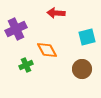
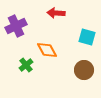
purple cross: moved 3 px up
cyan square: rotated 30 degrees clockwise
green cross: rotated 16 degrees counterclockwise
brown circle: moved 2 px right, 1 px down
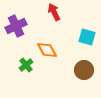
red arrow: moved 2 px left, 1 px up; rotated 60 degrees clockwise
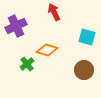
orange diamond: rotated 45 degrees counterclockwise
green cross: moved 1 px right, 1 px up
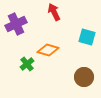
purple cross: moved 2 px up
orange diamond: moved 1 px right
brown circle: moved 7 px down
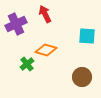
red arrow: moved 9 px left, 2 px down
cyan square: moved 1 px up; rotated 12 degrees counterclockwise
orange diamond: moved 2 px left
brown circle: moved 2 px left
